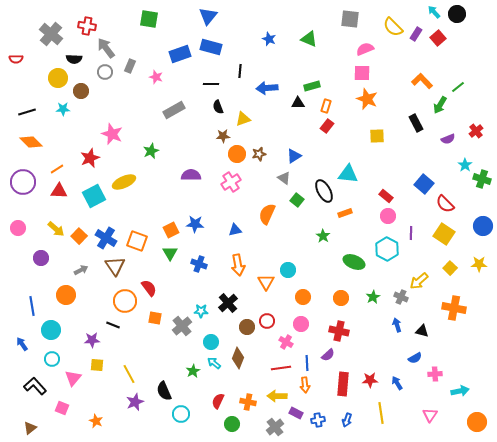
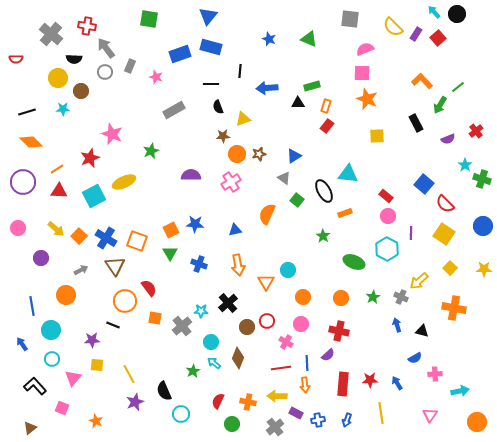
yellow star at (479, 264): moved 5 px right, 5 px down
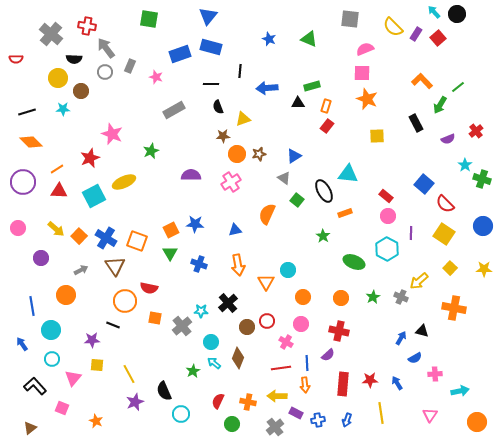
red semicircle at (149, 288): rotated 138 degrees clockwise
blue arrow at (397, 325): moved 4 px right, 13 px down; rotated 48 degrees clockwise
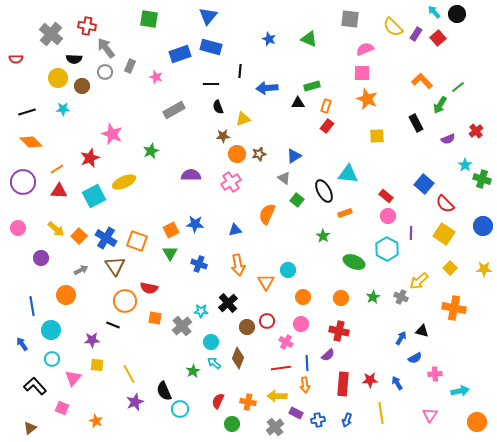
brown circle at (81, 91): moved 1 px right, 5 px up
cyan circle at (181, 414): moved 1 px left, 5 px up
